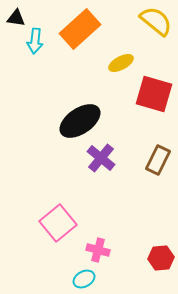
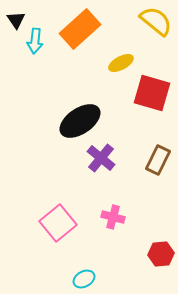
black triangle: moved 2 px down; rotated 48 degrees clockwise
red square: moved 2 px left, 1 px up
pink cross: moved 15 px right, 33 px up
red hexagon: moved 4 px up
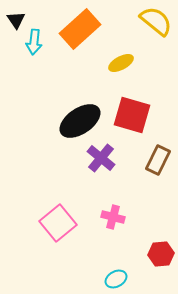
cyan arrow: moved 1 px left, 1 px down
red square: moved 20 px left, 22 px down
cyan ellipse: moved 32 px right
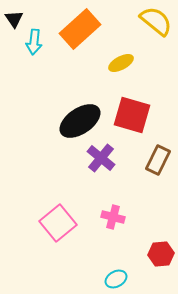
black triangle: moved 2 px left, 1 px up
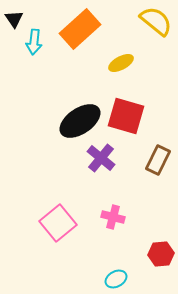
red square: moved 6 px left, 1 px down
